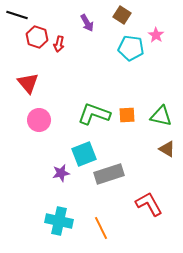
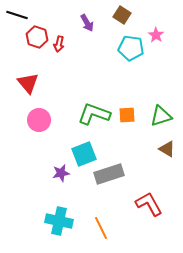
green triangle: rotated 30 degrees counterclockwise
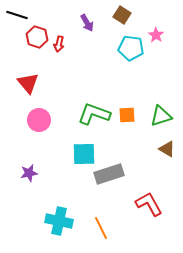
cyan square: rotated 20 degrees clockwise
purple star: moved 32 px left
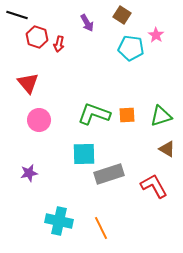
red L-shape: moved 5 px right, 18 px up
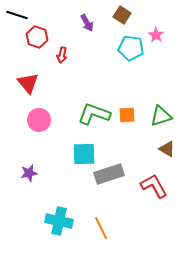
red arrow: moved 3 px right, 11 px down
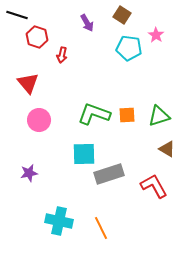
cyan pentagon: moved 2 px left
green triangle: moved 2 px left
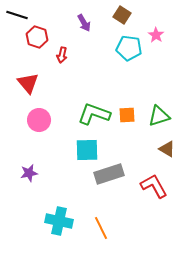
purple arrow: moved 3 px left
cyan square: moved 3 px right, 4 px up
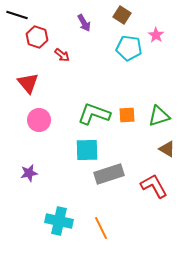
red arrow: rotated 63 degrees counterclockwise
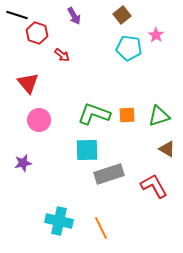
brown square: rotated 18 degrees clockwise
purple arrow: moved 10 px left, 7 px up
red hexagon: moved 4 px up
purple star: moved 6 px left, 10 px up
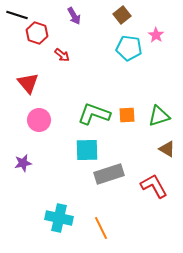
cyan cross: moved 3 px up
